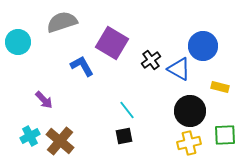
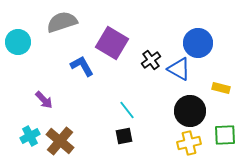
blue circle: moved 5 px left, 3 px up
yellow rectangle: moved 1 px right, 1 px down
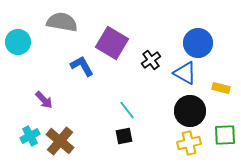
gray semicircle: rotated 28 degrees clockwise
blue triangle: moved 6 px right, 4 px down
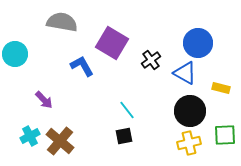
cyan circle: moved 3 px left, 12 px down
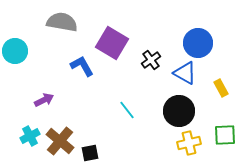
cyan circle: moved 3 px up
yellow rectangle: rotated 48 degrees clockwise
purple arrow: rotated 72 degrees counterclockwise
black circle: moved 11 px left
black square: moved 34 px left, 17 px down
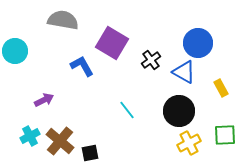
gray semicircle: moved 1 px right, 2 px up
blue triangle: moved 1 px left, 1 px up
yellow cross: rotated 15 degrees counterclockwise
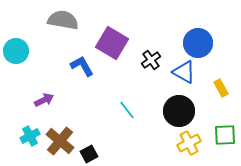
cyan circle: moved 1 px right
black square: moved 1 px left, 1 px down; rotated 18 degrees counterclockwise
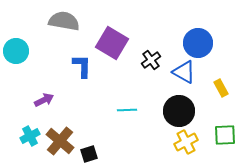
gray semicircle: moved 1 px right, 1 px down
blue L-shape: rotated 30 degrees clockwise
cyan line: rotated 54 degrees counterclockwise
yellow cross: moved 3 px left, 1 px up
black square: rotated 12 degrees clockwise
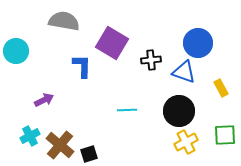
black cross: rotated 30 degrees clockwise
blue triangle: rotated 10 degrees counterclockwise
brown cross: moved 4 px down
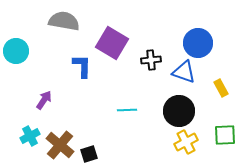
purple arrow: rotated 30 degrees counterclockwise
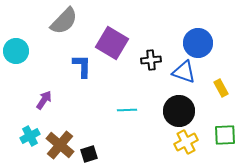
gray semicircle: rotated 124 degrees clockwise
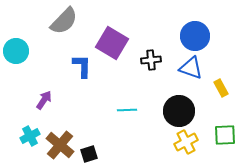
blue circle: moved 3 px left, 7 px up
blue triangle: moved 7 px right, 4 px up
